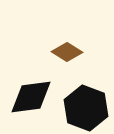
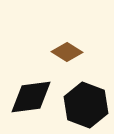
black hexagon: moved 3 px up
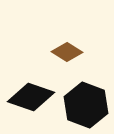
black diamond: rotated 27 degrees clockwise
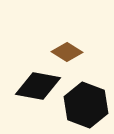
black diamond: moved 7 px right, 11 px up; rotated 9 degrees counterclockwise
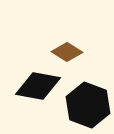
black hexagon: moved 2 px right
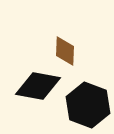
brown diamond: moved 2 px left, 1 px up; rotated 60 degrees clockwise
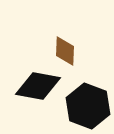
black hexagon: moved 1 px down
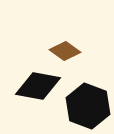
brown diamond: rotated 56 degrees counterclockwise
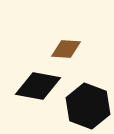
brown diamond: moved 1 px right, 2 px up; rotated 32 degrees counterclockwise
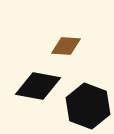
brown diamond: moved 3 px up
